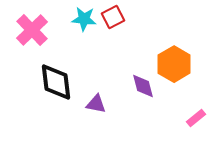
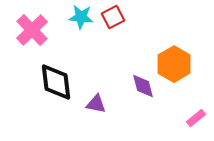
cyan star: moved 3 px left, 2 px up
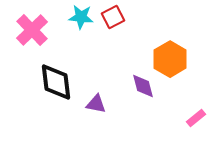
orange hexagon: moved 4 px left, 5 px up
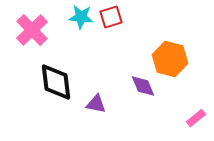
red square: moved 2 px left; rotated 10 degrees clockwise
orange hexagon: rotated 16 degrees counterclockwise
purple diamond: rotated 8 degrees counterclockwise
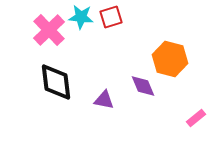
pink cross: moved 17 px right
purple triangle: moved 8 px right, 4 px up
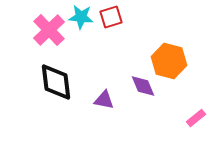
orange hexagon: moved 1 px left, 2 px down
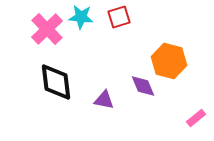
red square: moved 8 px right
pink cross: moved 2 px left, 1 px up
